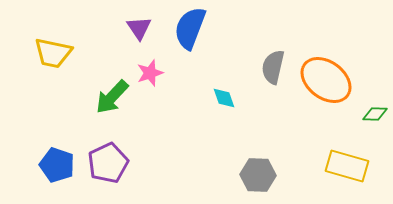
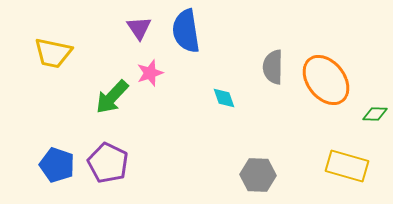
blue semicircle: moved 4 px left, 3 px down; rotated 30 degrees counterclockwise
gray semicircle: rotated 12 degrees counterclockwise
orange ellipse: rotated 15 degrees clockwise
purple pentagon: rotated 21 degrees counterclockwise
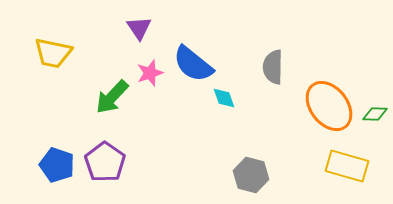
blue semicircle: moved 7 px right, 33 px down; rotated 42 degrees counterclockwise
orange ellipse: moved 3 px right, 26 px down
purple pentagon: moved 3 px left, 1 px up; rotated 9 degrees clockwise
gray hexagon: moved 7 px left; rotated 12 degrees clockwise
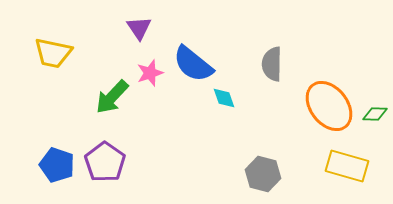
gray semicircle: moved 1 px left, 3 px up
gray hexagon: moved 12 px right, 1 px up
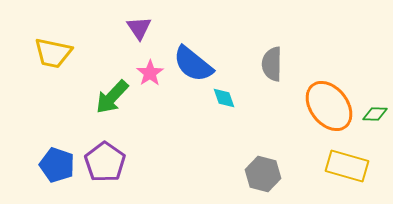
pink star: rotated 16 degrees counterclockwise
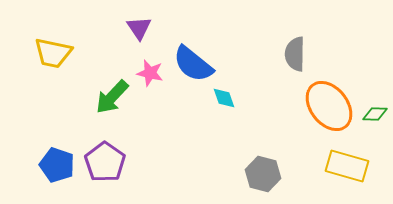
gray semicircle: moved 23 px right, 10 px up
pink star: rotated 24 degrees counterclockwise
